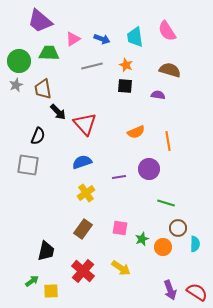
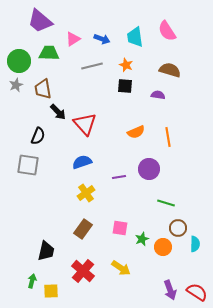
orange line: moved 4 px up
green arrow: rotated 40 degrees counterclockwise
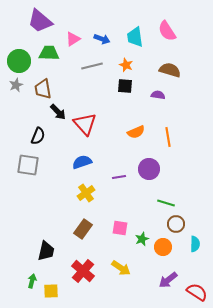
brown circle: moved 2 px left, 4 px up
purple arrow: moved 2 px left, 10 px up; rotated 72 degrees clockwise
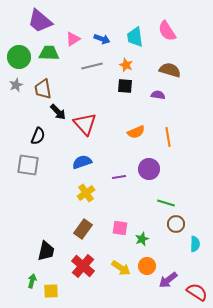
green circle: moved 4 px up
orange circle: moved 16 px left, 19 px down
red cross: moved 5 px up
